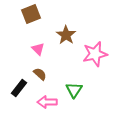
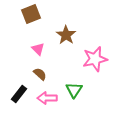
pink star: moved 5 px down
black rectangle: moved 6 px down
pink arrow: moved 4 px up
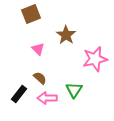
brown semicircle: moved 4 px down
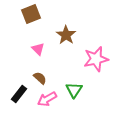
pink star: moved 1 px right
pink arrow: moved 1 px down; rotated 30 degrees counterclockwise
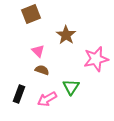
pink triangle: moved 2 px down
brown semicircle: moved 2 px right, 8 px up; rotated 24 degrees counterclockwise
green triangle: moved 3 px left, 3 px up
black rectangle: rotated 18 degrees counterclockwise
